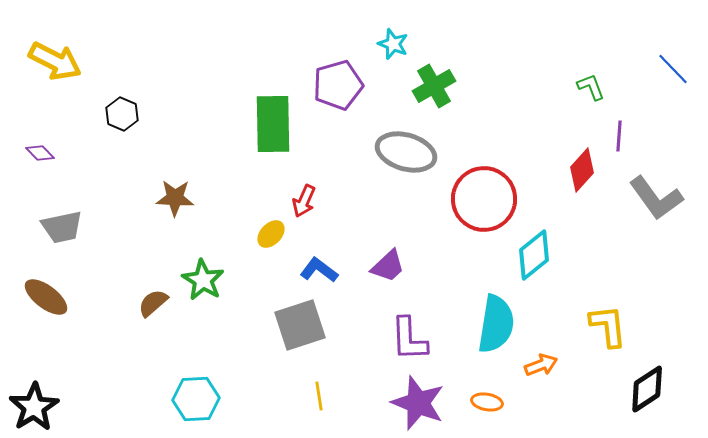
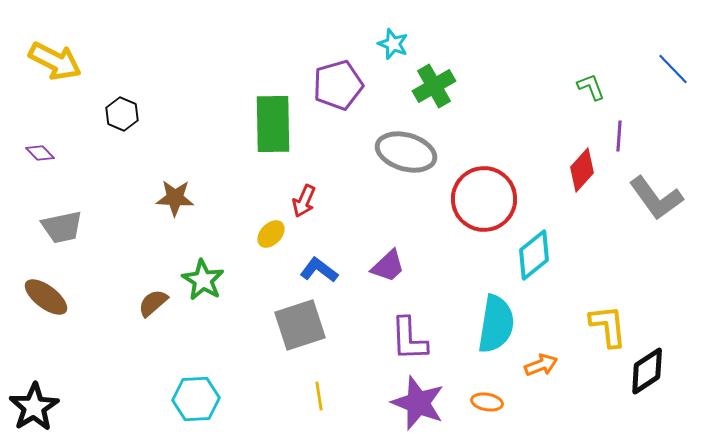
black diamond: moved 18 px up
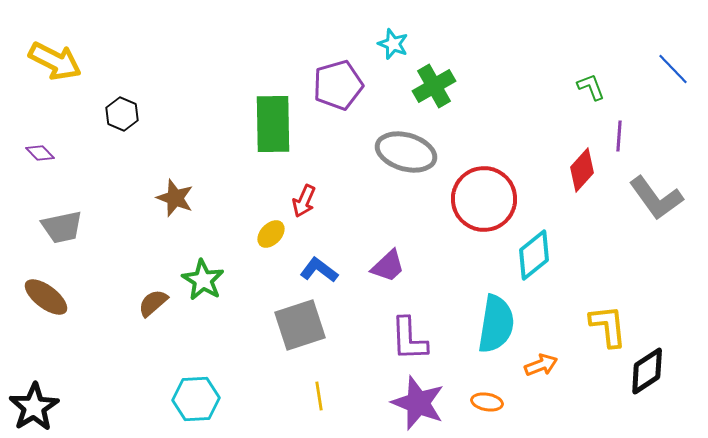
brown star: rotated 18 degrees clockwise
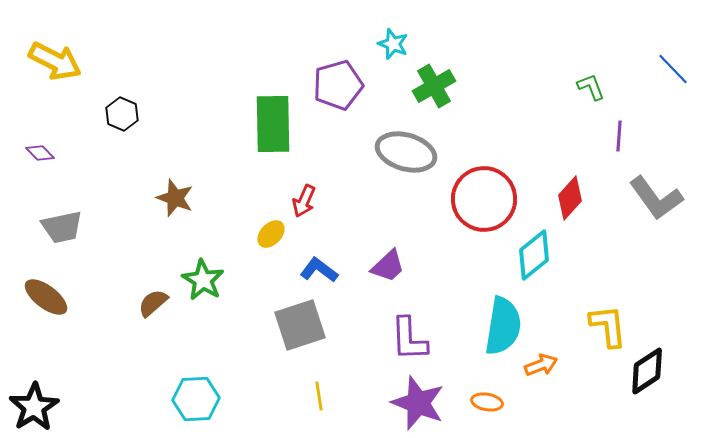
red diamond: moved 12 px left, 28 px down
cyan semicircle: moved 7 px right, 2 px down
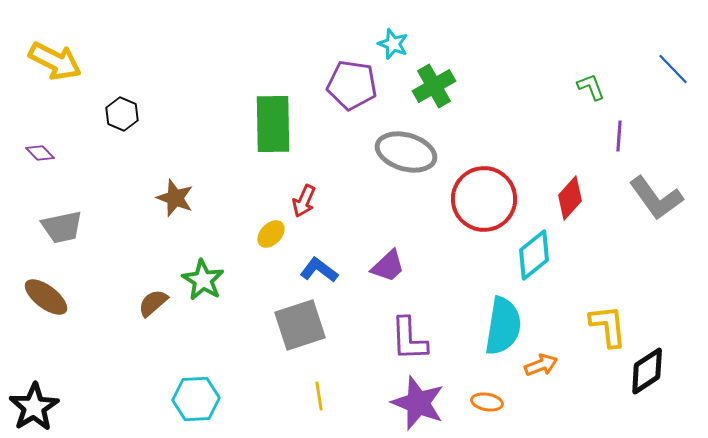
purple pentagon: moved 14 px right; rotated 24 degrees clockwise
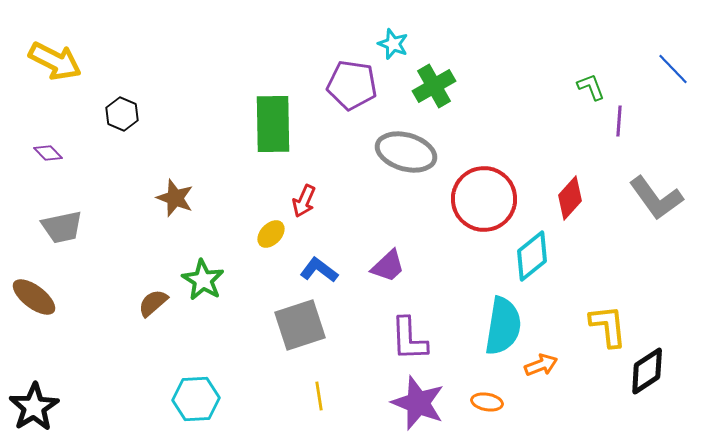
purple line: moved 15 px up
purple diamond: moved 8 px right
cyan diamond: moved 2 px left, 1 px down
brown ellipse: moved 12 px left
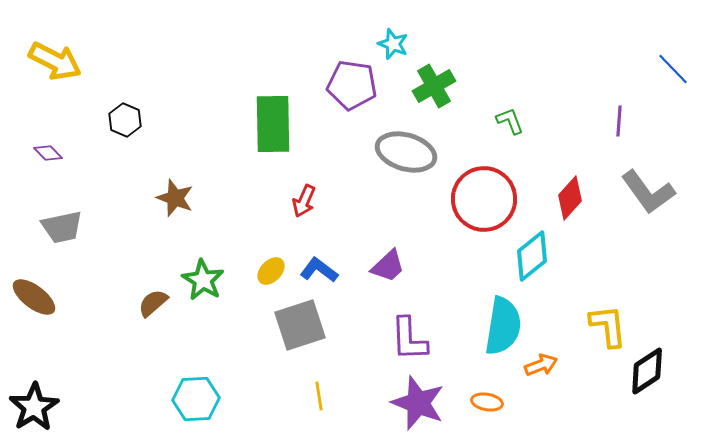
green L-shape: moved 81 px left, 34 px down
black hexagon: moved 3 px right, 6 px down
gray L-shape: moved 8 px left, 6 px up
yellow ellipse: moved 37 px down
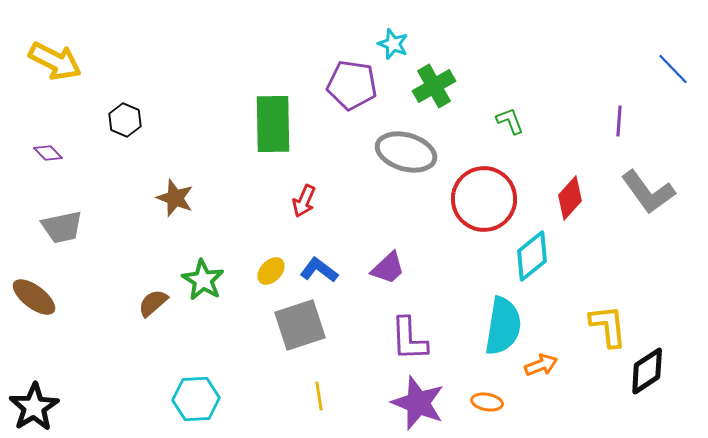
purple trapezoid: moved 2 px down
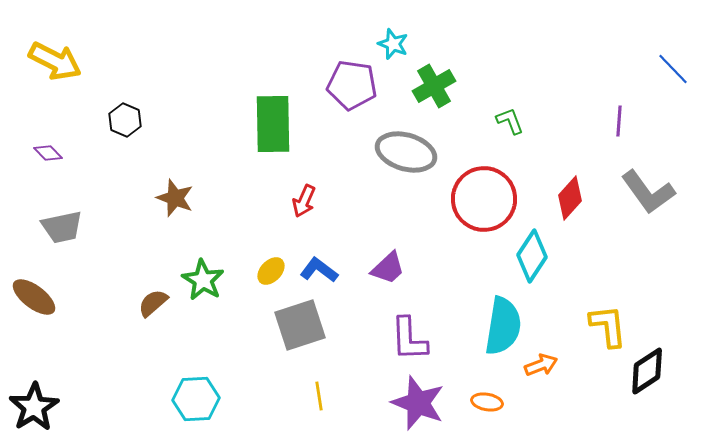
cyan diamond: rotated 18 degrees counterclockwise
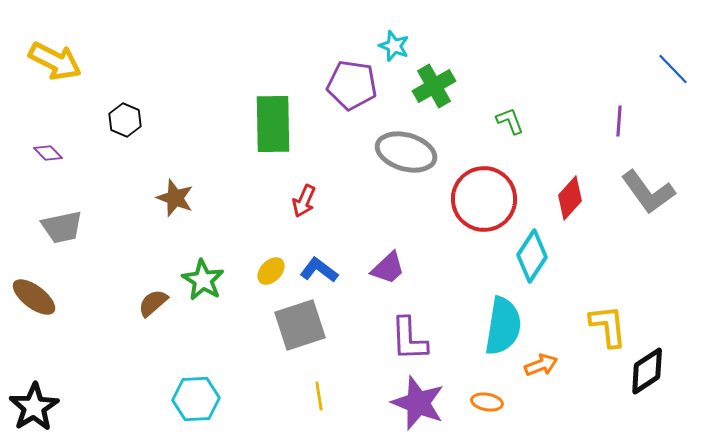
cyan star: moved 1 px right, 2 px down
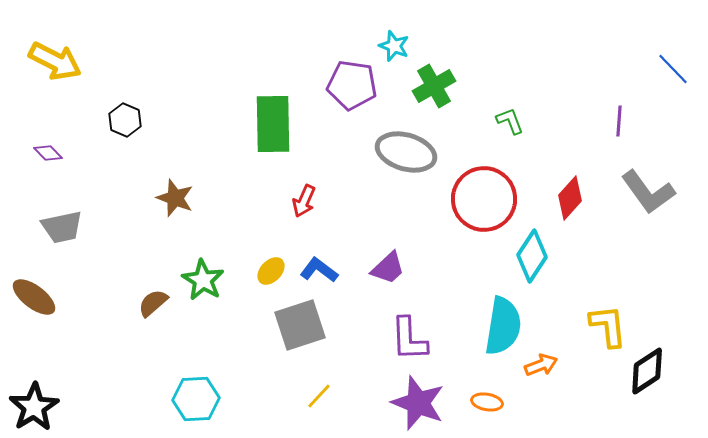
yellow line: rotated 52 degrees clockwise
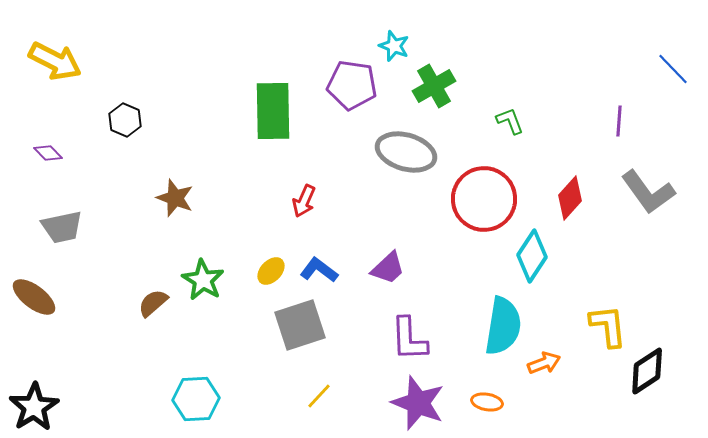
green rectangle: moved 13 px up
orange arrow: moved 3 px right, 2 px up
